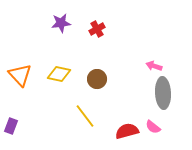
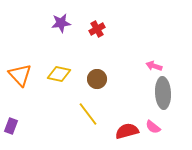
yellow line: moved 3 px right, 2 px up
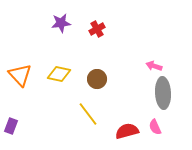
pink semicircle: moved 2 px right; rotated 28 degrees clockwise
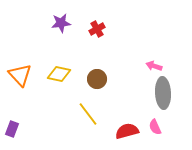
purple rectangle: moved 1 px right, 3 px down
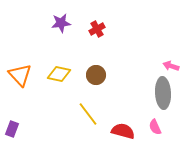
pink arrow: moved 17 px right
brown circle: moved 1 px left, 4 px up
red semicircle: moved 4 px left; rotated 30 degrees clockwise
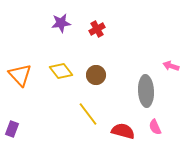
yellow diamond: moved 2 px right, 3 px up; rotated 40 degrees clockwise
gray ellipse: moved 17 px left, 2 px up
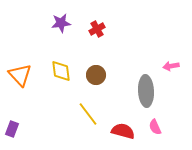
pink arrow: rotated 28 degrees counterclockwise
yellow diamond: rotated 30 degrees clockwise
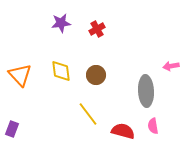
pink semicircle: moved 2 px left, 1 px up; rotated 14 degrees clockwise
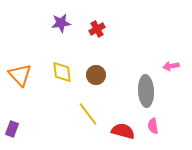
yellow diamond: moved 1 px right, 1 px down
